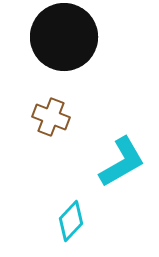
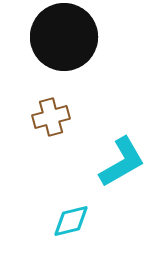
brown cross: rotated 36 degrees counterclockwise
cyan diamond: rotated 33 degrees clockwise
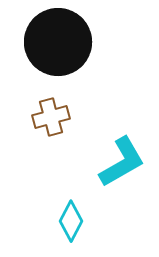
black circle: moved 6 px left, 5 px down
cyan diamond: rotated 48 degrees counterclockwise
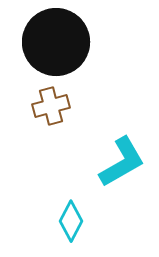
black circle: moved 2 px left
brown cross: moved 11 px up
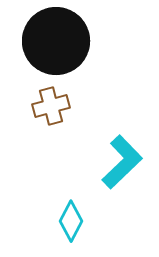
black circle: moved 1 px up
cyan L-shape: rotated 14 degrees counterclockwise
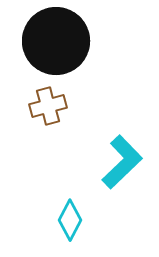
brown cross: moved 3 px left
cyan diamond: moved 1 px left, 1 px up
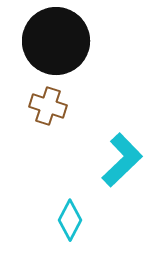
brown cross: rotated 33 degrees clockwise
cyan L-shape: moved 2 px up
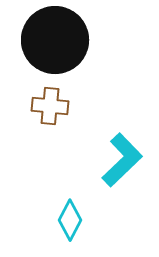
black circle: moved 1 px left, 1 px up
brown cross: moved 2 px right; rotated 12 degrees counterclockwise
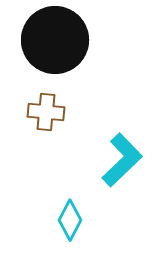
brown cross: moved 4 px left, 6 px down
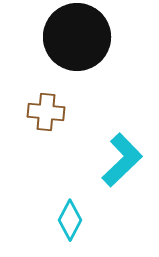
black circle: moved 22 px right, 3 px up
